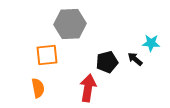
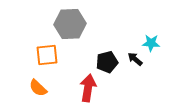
orange semicircle: rotated 144 degrees clockwise
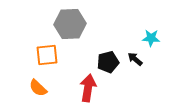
cyan star: moved 5 px up
black pentagon: moved 1 px right
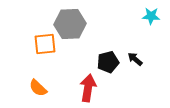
cyan star: moved 22 px up
orange square: moved 2 px left, 11 px up
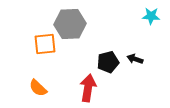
black arrow: rotated 21 degrees counterclockwise
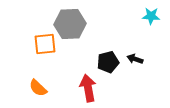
red arrow: rotated 20 degrees counterclockwise
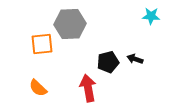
orange square: moved 3 px left
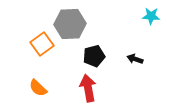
orange square: rotated 30 degrees counterclockwise
black pentagon: moved 14 px left, 6 px up
